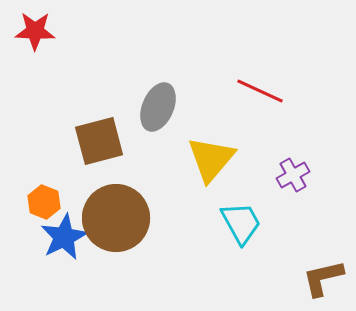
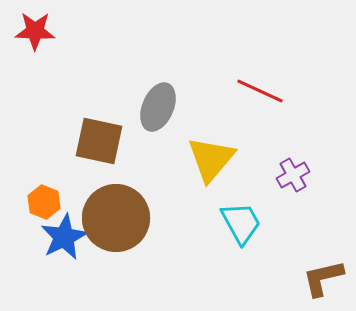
brown square: rotated 27 degrees clockwise
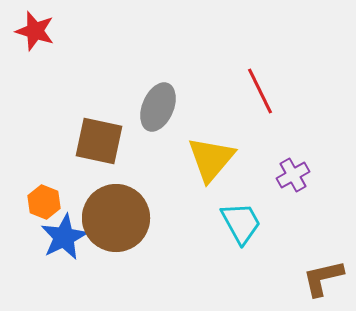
red star: rotated 15 degrees clockwise
red line: rotated 39 degrees clockwise
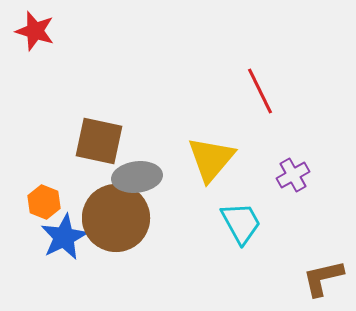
gray ellipse: moved 21 px left, 70 px down; rotated 60 degrees clockwise
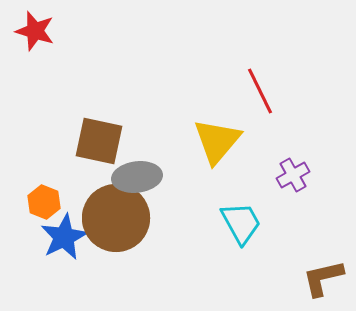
yellow triangle: moved 6 px right, 18 px up
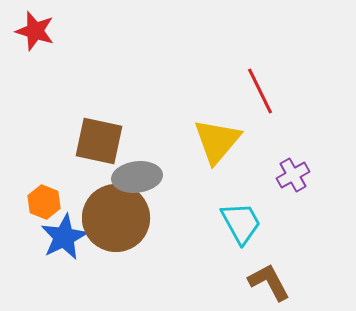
brown L-shape: moved 54 px left, 4 px down; rotated 75 degrees clockwise
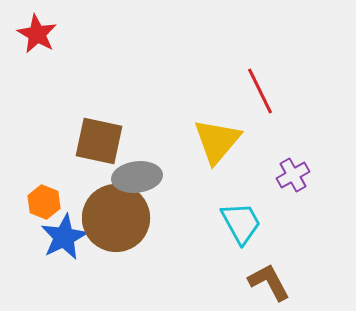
red star: moved 2 px right, 3 px down; rotated 12 degrees clockwise
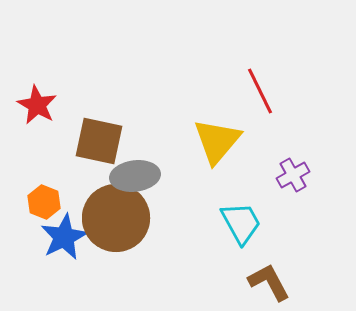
red star: moved 71 px down
gray ellipse: moved 2 px left, 1 px up
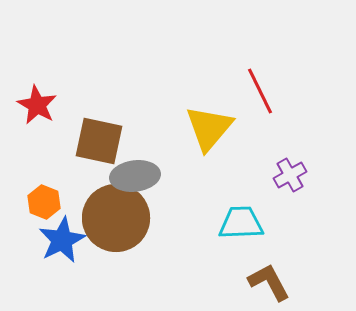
yellow triangle: moved 8 px left, 13 px up
purple cross: moved 3 px left
cyan trapezoid: rotated 63 degrees counterclockwise
blue star: moved 2 px left, 3 px down
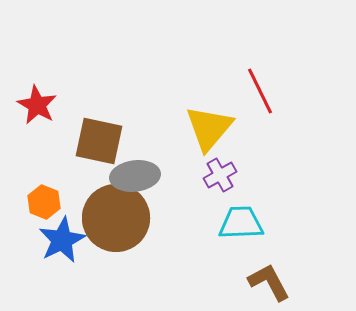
purple cross: moved 70 px left
